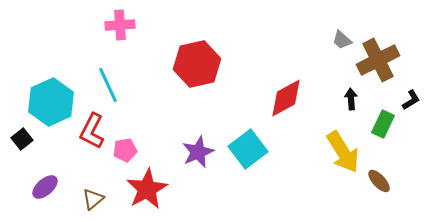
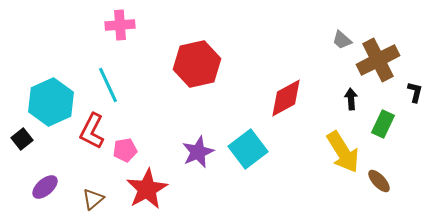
black L-shape: moved 4 px right, 8 px up; rotated 45 degrees counterclockwise
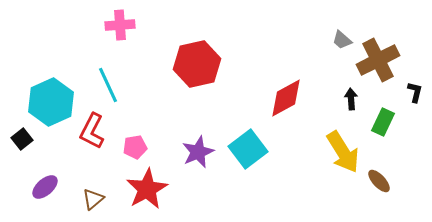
green rectangle: moved 2 px up
pink pentagon: moved 10 px right, 3 px up
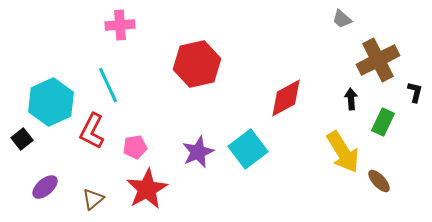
gray trapezoid: moved 21 px up
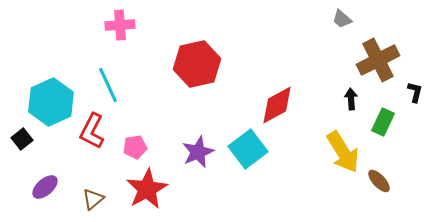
red diamond: moved 9 px left, 7 px down
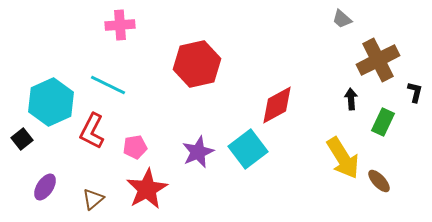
cyan line: rotated 39 degrees counterclockwise
yellow arrow: moved 6 px down
purple ellipse: rotated 16 degrees counterclockwise
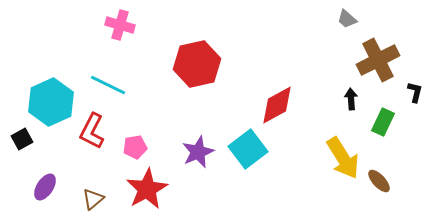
gray trapezoid: moved 5 px right
pink cross: rotated 20 degrees clockwise
black square: rotated 10 degrees clockwise
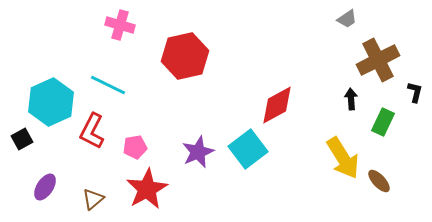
gray trapezoid: rotated 75 degrees counterclockwise
red hexagon: moved 12 px left, 8 px up
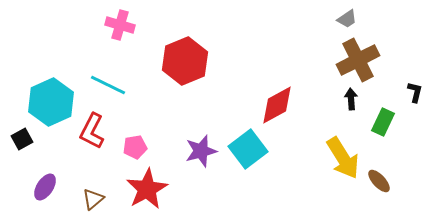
red hexagon: moved 5 px down; rotated 9 degrees counterclockwise
brown cross: moved 20 px left
purple star: moved 3 px right, 1 px up; rotated 8 degrees clockwise
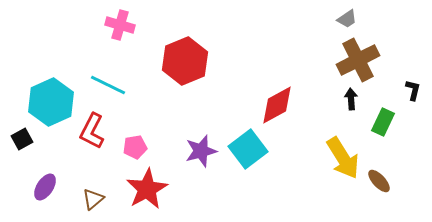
black L-shape: moved 2 px left, 2 px up
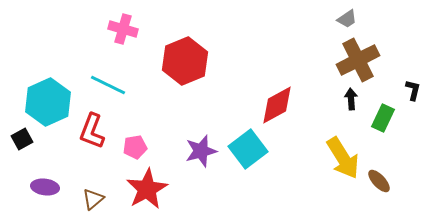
pink cross: moved 3 px right, 4 px down
cyan hexagon: moved 3 px left
green rectangle: moved 4 px up
red L-shape: rotated 6 degrees counterclockwise
purple ellipse: rotated 64 degrees clockwise
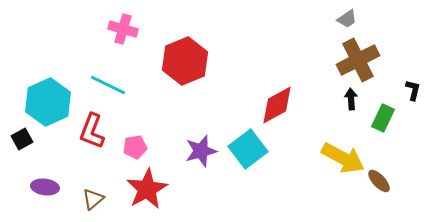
yellow arrow: rotated 30 degrees counterclockwise
